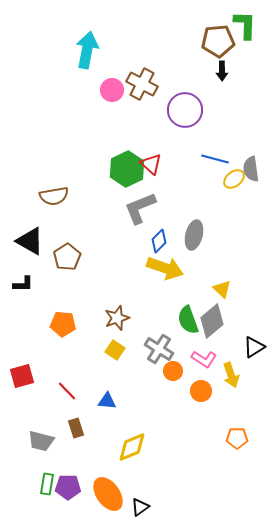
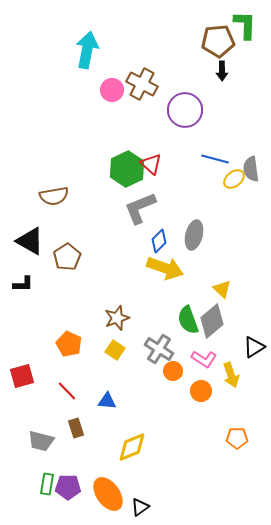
orange pentagon at (63, 324): moved 6 px right, 20 px down; rotated 20 degrees clockwise
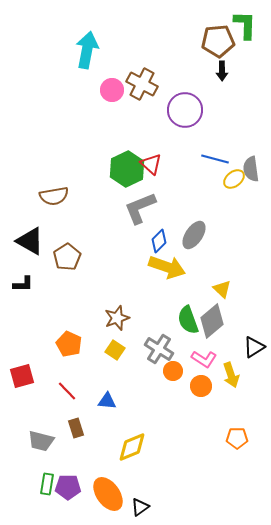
gray ellipse at (194, 235): rotated 20 degrees clockwise
yellow arrow at (165, 268): moved 2 px right, 1 px up
orange circle at (201, 391): moved 5 px up
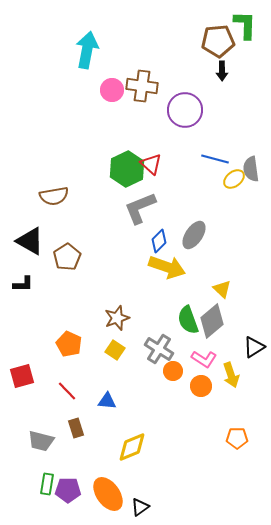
brown cross at (142, 84): moved 2 px down; rotated 20 degrees counterclockwise
purple pentagon at (68, 487): moved 3 px down
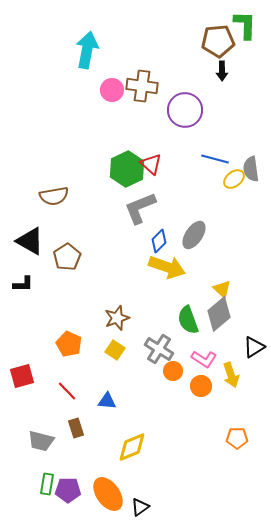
gray diamond at (212, 321): moved 7 px right, 7 px up
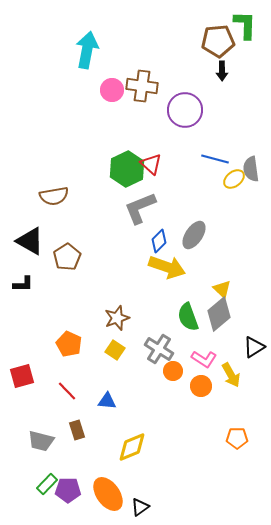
green semicircle at (188, 320): moved 3 px up
yellow arrow at (231, 375): rotated 10 degrees counterclockwise
brown rectangle at (76, 428): moved 1 px right, 2 px down
green rectangle at (47, 484): rotated 35 degrees clockwise
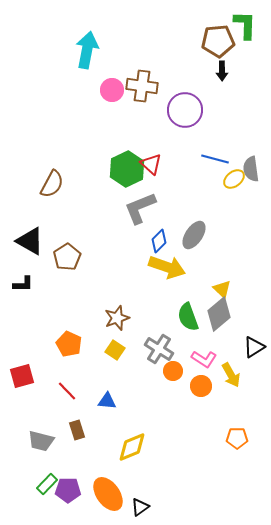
brown semicircle at (54, 196): moved 2 px left, 12 px up; rotated 52 degrees counterclockwise
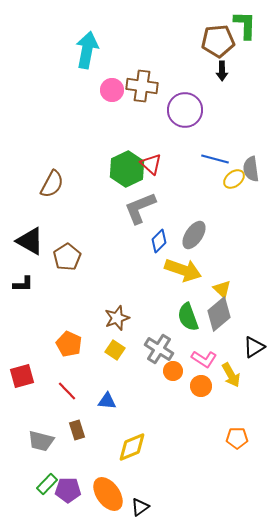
yellow arrow at (167, 267): moved 16 px right, 3 px down
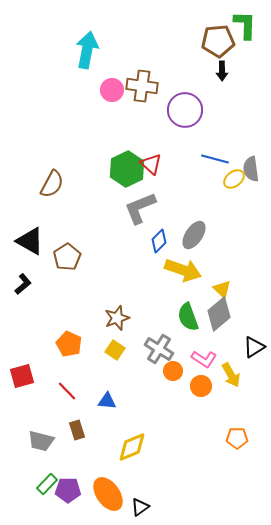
black L-shape at (23, 284): rotated 40 degrees counterclockwise
